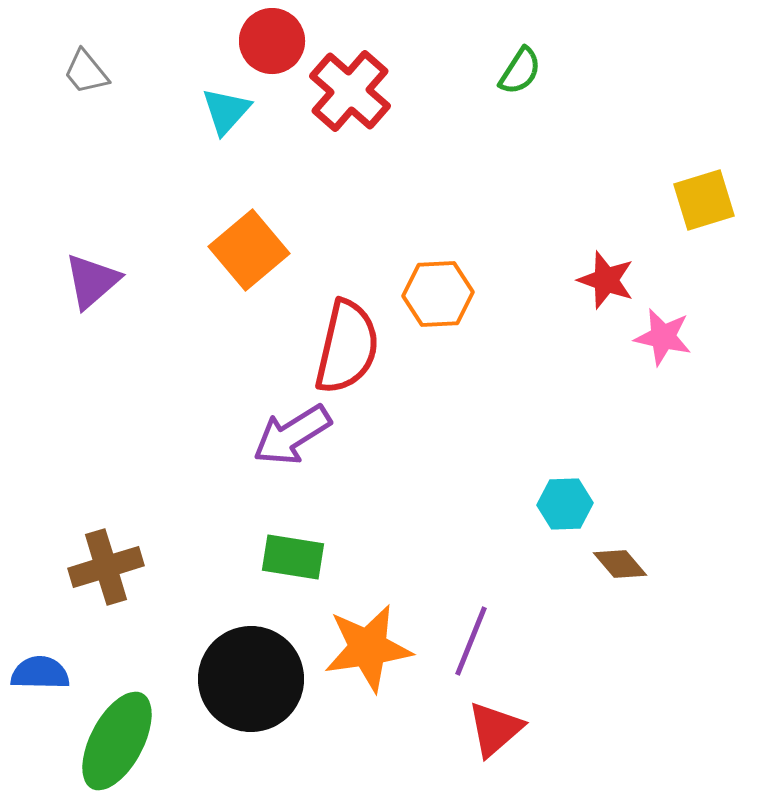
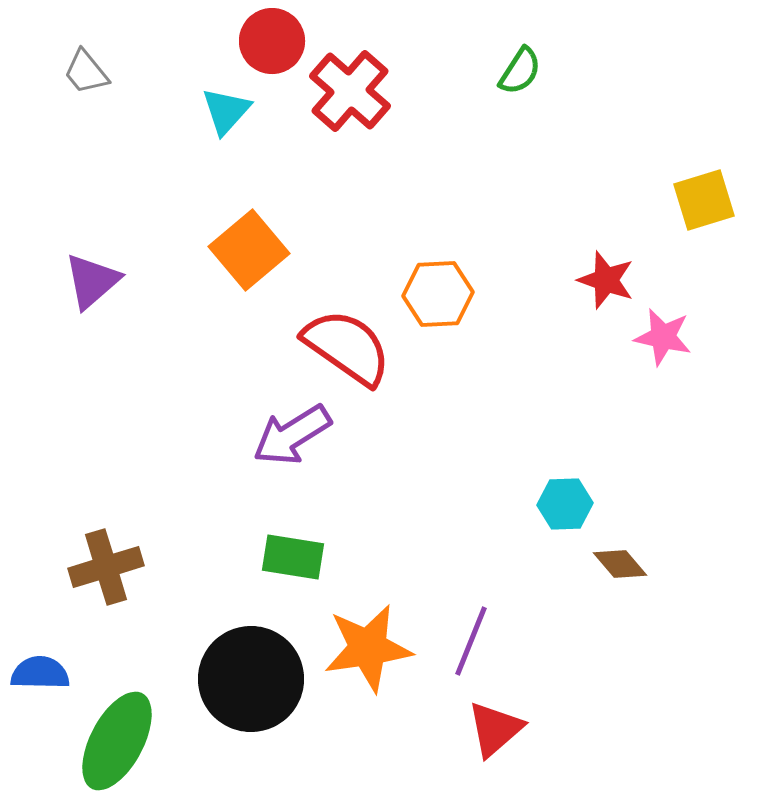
red semicircle: rotated 68 degrees counterclockwise
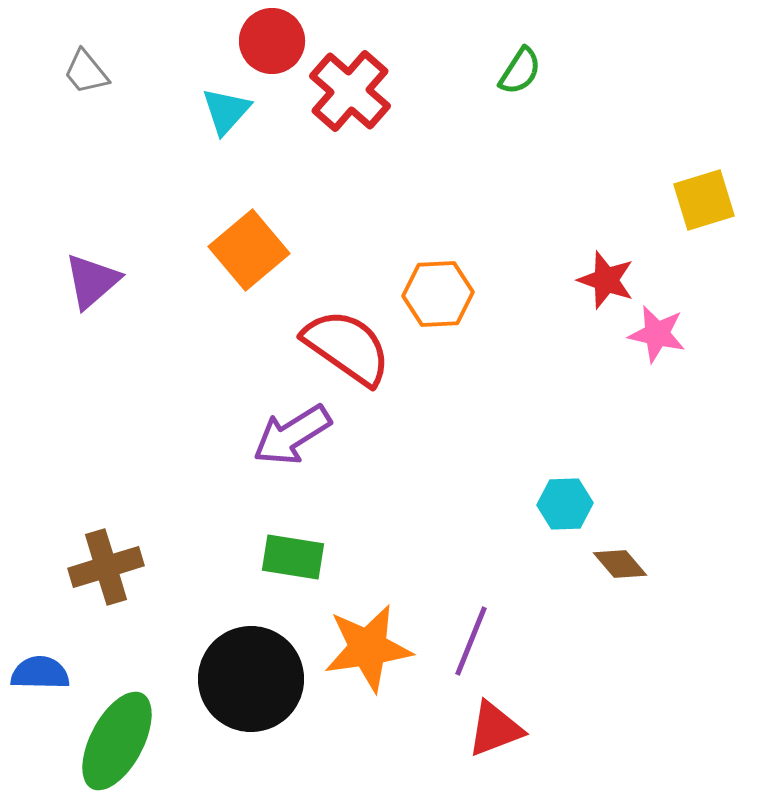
pink star: moved 6 px left, 3 px up
red triangle: rotated 20 degrees clockwise
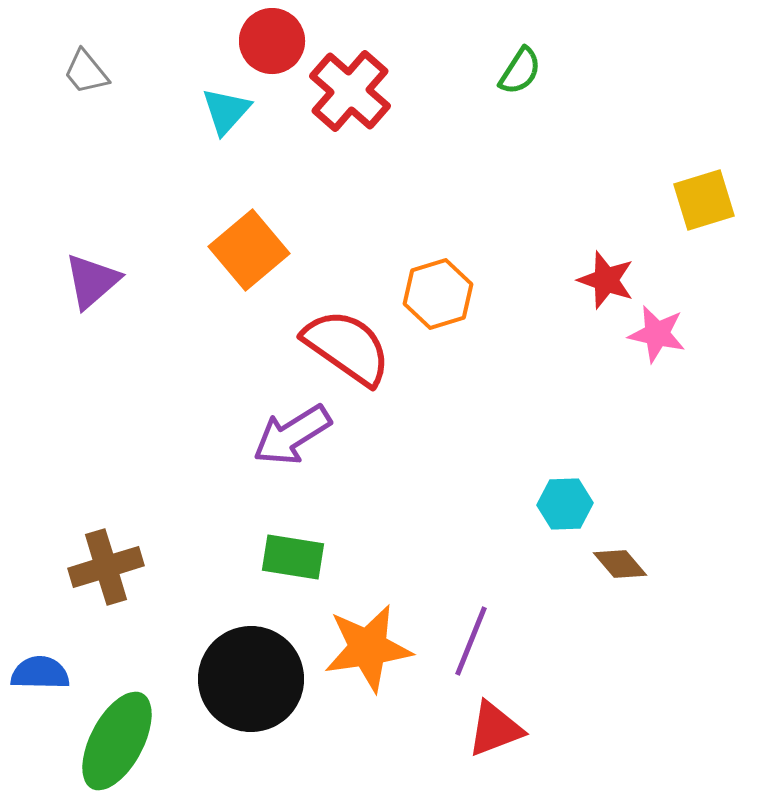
orange hexagon: rotated 14 degrees counterclockwise
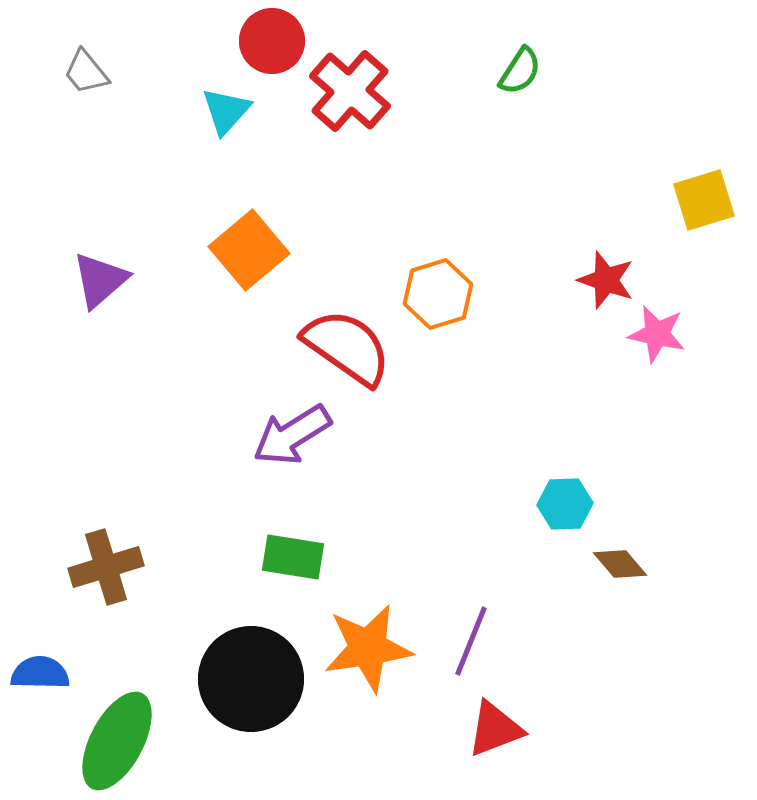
purple triangle: moved 8 px right, 1 px up
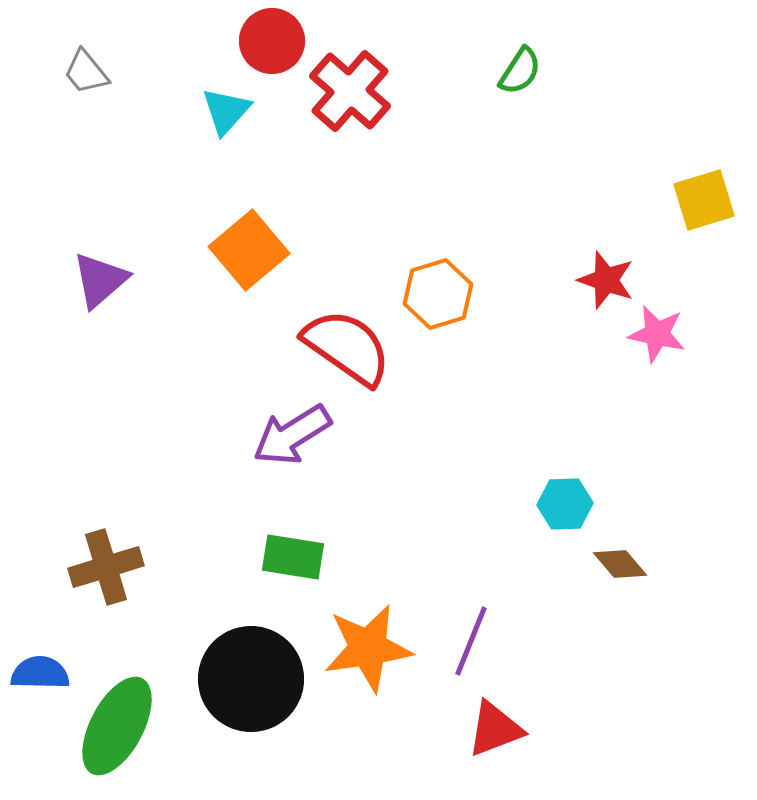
green ellipse: moved 15 px up
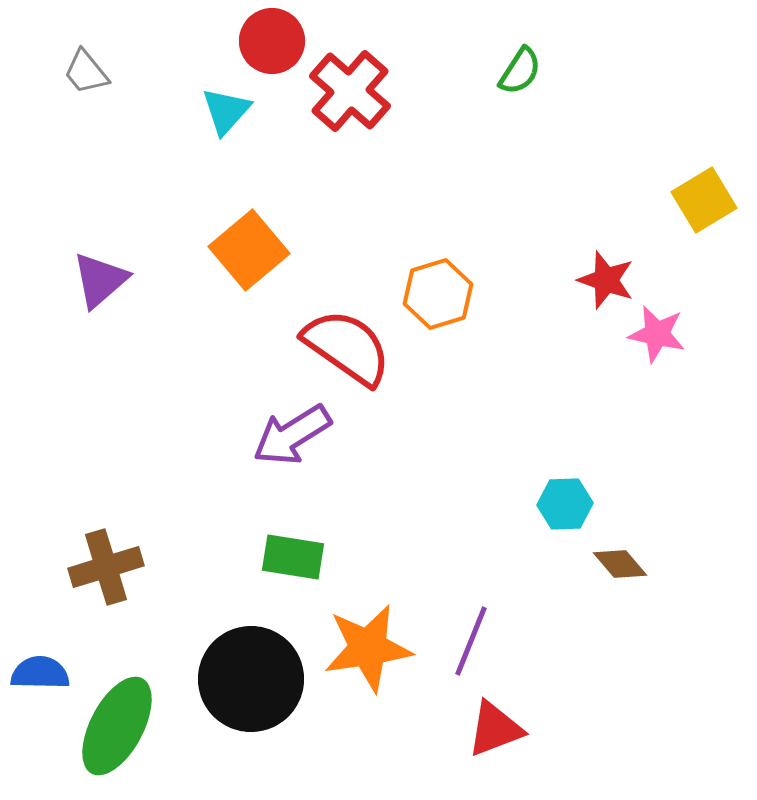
yellow square: rotated 14 degrees counterclockwise
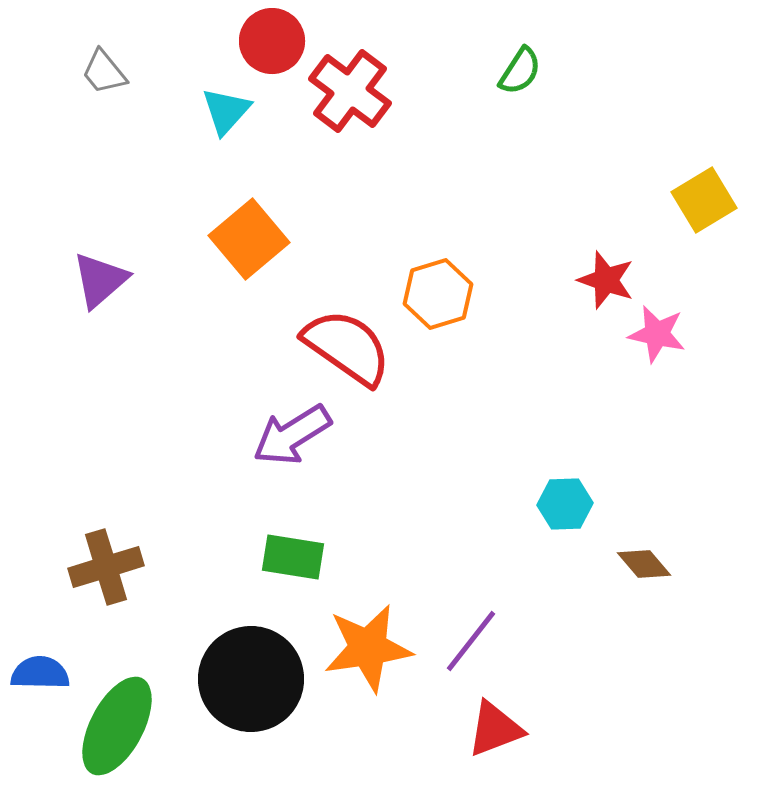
gray trapezoid: moved 18 px right
red cross: rotated 4 degrees counterclockwise
orange square: moved 11 px up
brown diamond: moved 24 px right
purple line: rotated 16 degrees clockwise
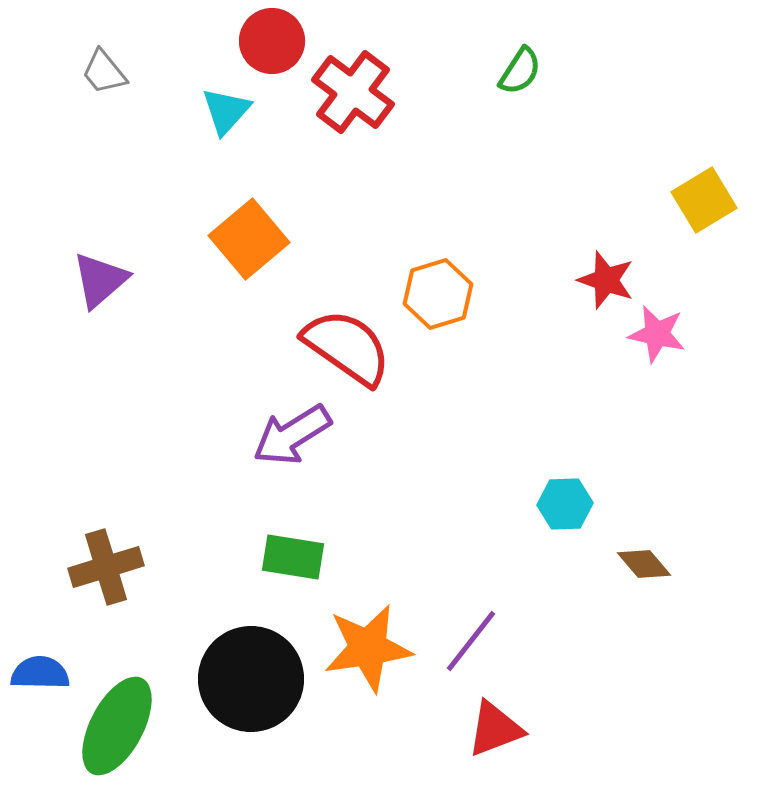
red cross: moved 3 px right, 1 px down
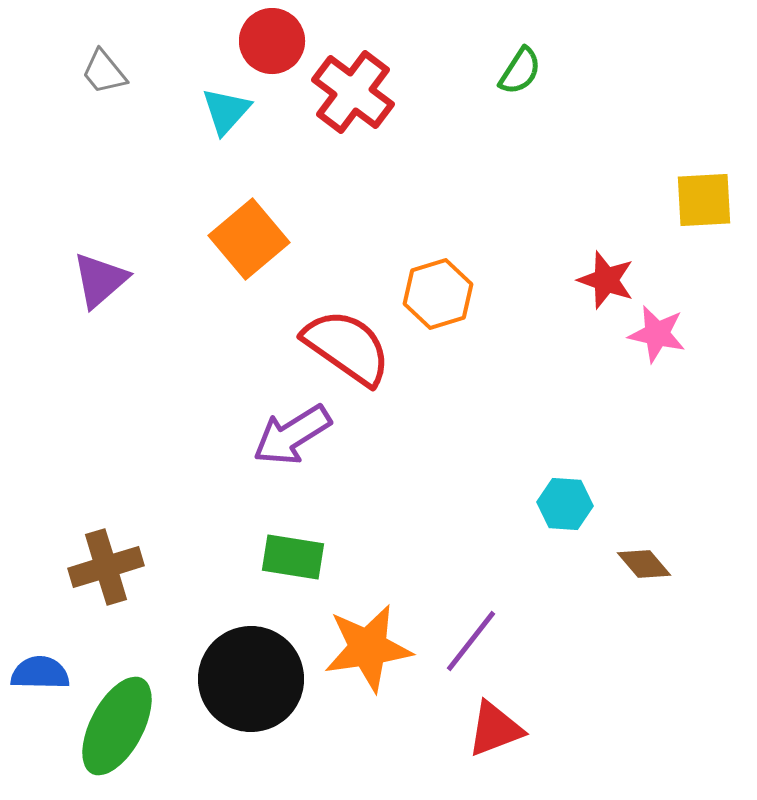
yellow square: rotated 28 degrees clockwise
cyan hexagon: rotated 6 degrees clockwise
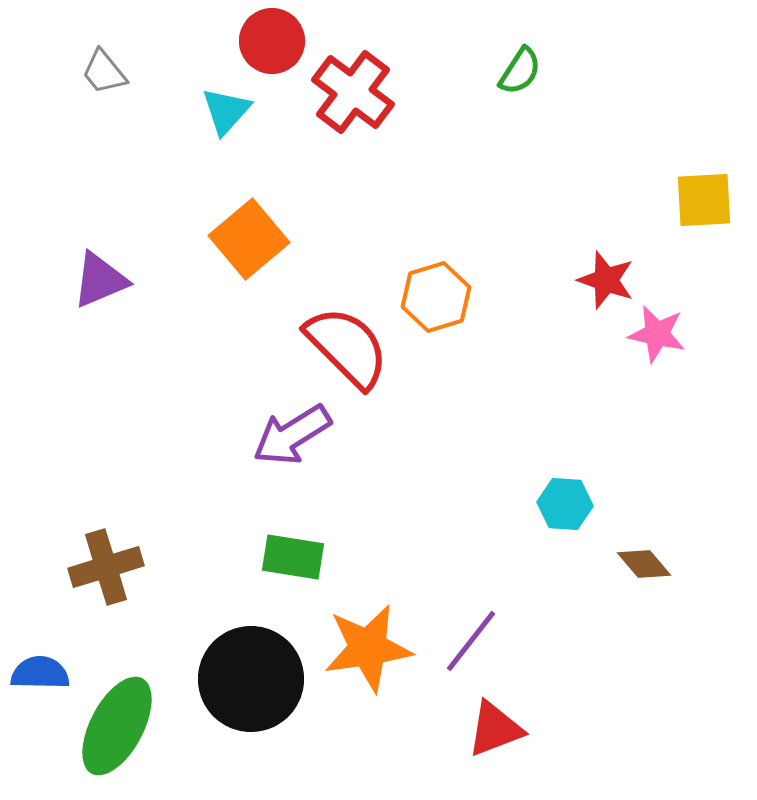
purple triangle: rotated 18 degrees clockwise
orange hexagon: moved 2 px left, 3 px down
red semicircle: rotated 10 degrees clockwise
